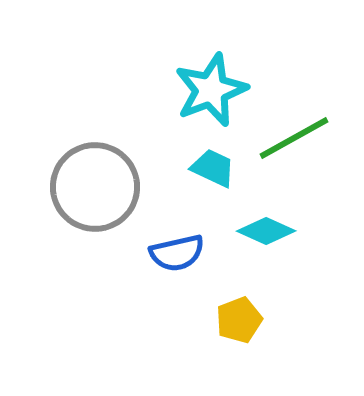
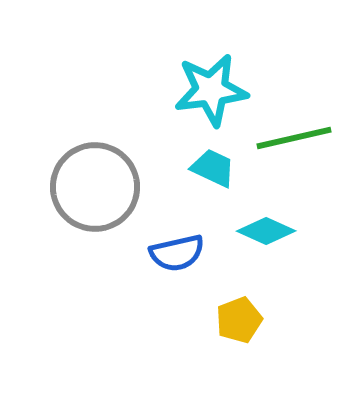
cyan star: rotated 14 degrees clockwise
green line: rotated 16 degrees clockwise
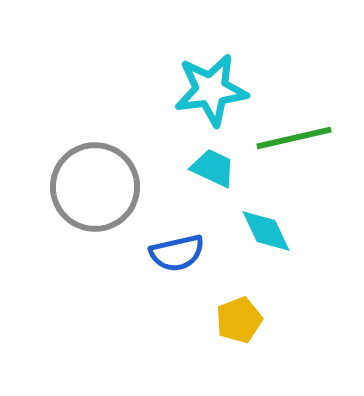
cyan diamond: rotated 40 degrees clockwise
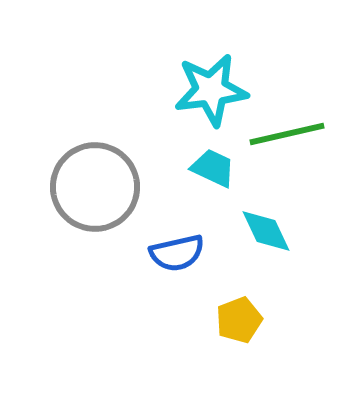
green line: moved 7 px left, 4 px up
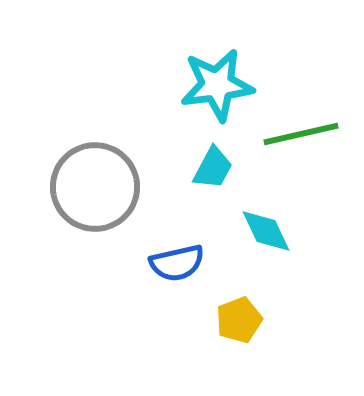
cyan star: moved 6 px right, 5 px up
green line: moved 14 px right
cyan trapezoid: rotated 93 degrees clockwise
blue semicircle: moved 10 px down
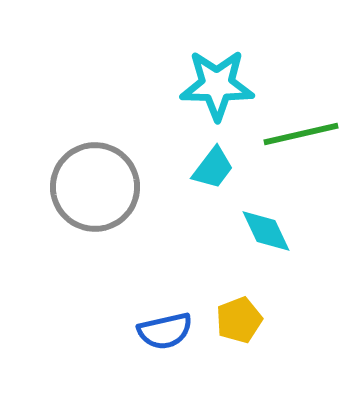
cyan star: rotated 8 degrees clockwise
cyan trapezoid: rotated 9 degrees clockwise
blue semicircle: moved 12 px left, 68 px down
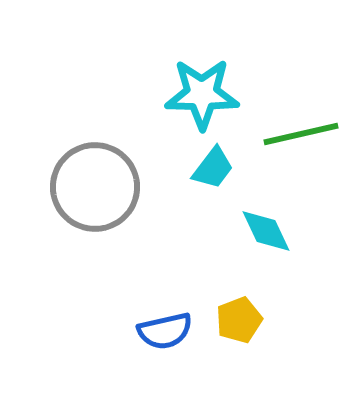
cyan star: moved 15 px left, 9 px down
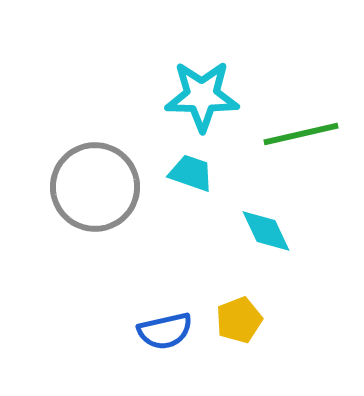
cyan star: moved 2 px down
cyan trapezoid: moved 22 px left, 5 px down; rotated 108 degrees counterclockwise
